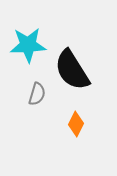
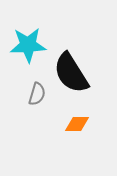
black semicircle: moved 1 px left, 3 px down
orange diamond: moved 1 px right; rotated 65 degrees clockwise
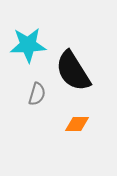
black semicircle: moved 2 px right, 2 px up
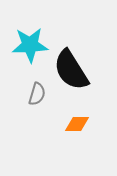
cyan star: moved 2 px right
black semicircle: moved 2 px left, 1 px up
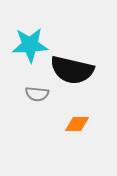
black semicircle: moved 1 px right; rotated 45 degrees counterclockwise
gray semicircle: rotated 80 degrees clockwise
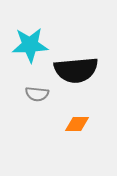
black semicircle: moved 4 px right; rotated 18 degrees counterclockwise
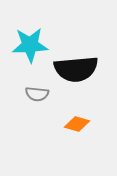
black semicircle: moved 1 px up
orange diamond: rotated 15 degrees clockwise
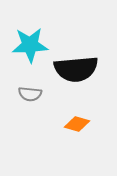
gray semicircle: moved 7 px left
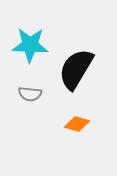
cyan star: rotated 6 degrees clockwise
black semicircle: rotated 126 degrees clockwise
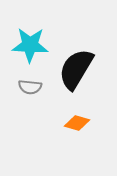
gray semicircle: moved 7 px up
orange diamond: moved 1 px up
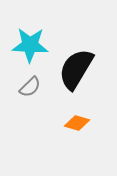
gray semicircle: rotated 50 degrees counterclockwise
